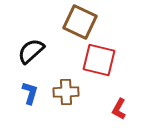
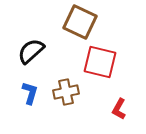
red square: moved 1 px right, 2 px down
brown cross: rotated 10 degrees counterclockwise
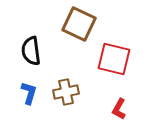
brown square: moved 1 px left, 2 px down
black semicircle: rotated 56 degrees counterclockwise
red square: moved 14 px right, 3 px up
blue L-shape: moved 1 px left
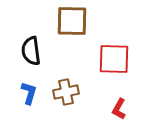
brown square: moved 7 px left, 3 px up; rotated 24 degrees counterclockwise
red square: rotated 12 degrees counterclockwise
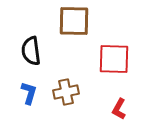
brown square: moved 2 px right
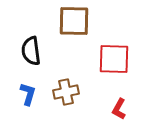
blue L-shape: moved 1 px left, 1 px down
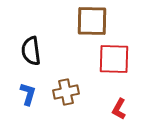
brown square: moved 18 px right
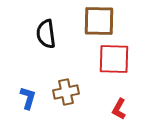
brown square: moved 7 px right
black semicircle: moved 15 px right, 17 px up
blue L-shape: moved 4 px down
